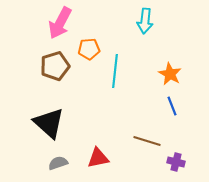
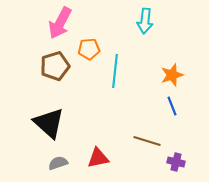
orange star: moved 2 px right, 1 px down; rotated 25 degrees clockwise
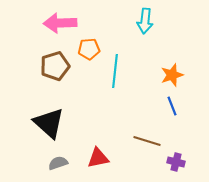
pink arrow: rotated 60 degrees clockwise
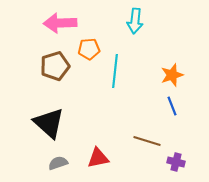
cyan arrow: moved 10 px left
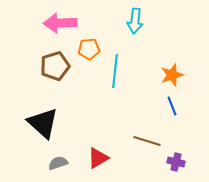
black triangle: moved 6 px left
red triangle: rotated 20 degrees counterclockwise
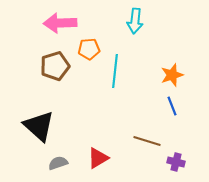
black triangle: moved 4 px left, 3 px down
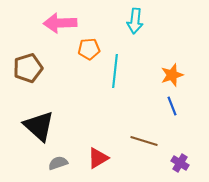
brown pentagon: moved 27 px left, 2 px down
brown line: moved 3 px left
purple cross: moved 4 px right, 1 px down; rotated 18 degrees clockwise
